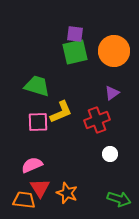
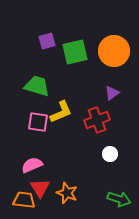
purple square: moved 28 px left, 7 px down; rotated 24 degrees counterclockwise
pink square: rotated 10 degrees clockwise
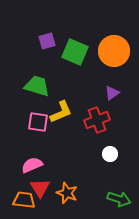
green square: rotated 36 degrees clockwise
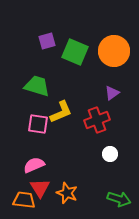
pink square: moved 2 px down
pink semicircle: moved 2 px right
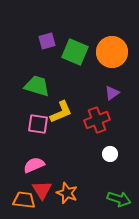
orange circle: moved 2 px left, 1 px down
red triangle: moved 2 px right, 2 px down
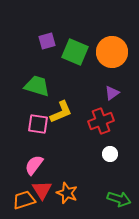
red cross: moved 4 px right, 1 px down
pink semicircle: rotated 30 degrees counterclockwise
orange trapezoid: rotated 25 degrees counterclockwise
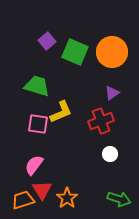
purple square: rotated 24 degrees counterclockwise
orange star: moved 5 px down; rotated 15 degrees clockwise
orange trapezoid: moved 1 px left
